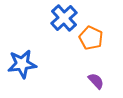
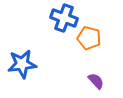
blue cross: rotated 28 degrees counterclockwise
orange pentagon: moved 2 px left; rotated 10 degrees counterclockwise
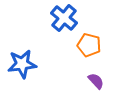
blue cross: rotated 20 degrees clockwise
orange pentagon: moved 7 px down
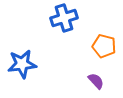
blue cross: rotated 32 degrees clockwise
orange pentagon: moved 15 px right, 1 px down
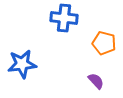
blue cross: rotated 24 degrees clockwise
orange pentagon: moved 3 px up
